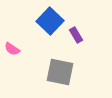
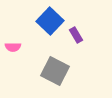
pink semicircle: moved 1 px right, 2 px up; rotated 35 degrees counterclockwise
gray square: moved 5 px left, 1 px up; rotated 16 degrees clockwise
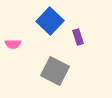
purple rectangle: moved 2 px right, 2 px down; rotated 14 degrees clockwise
pink semicircle: moved 3 px up
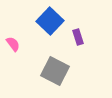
pink semicircle: rotated 126 degrees counterclockwise
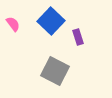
blue square: moved 1 px right
pink semicircle: moved 20 px up
